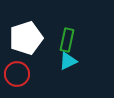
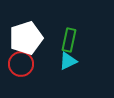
green rectangle: moved 2 px right
red circle: moved 4 px right, 10 px up
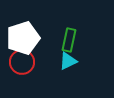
white pentagon: moved 3 px left
red circle: moved 1 px right, 2 px up
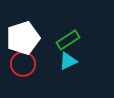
green rectangle: moved 1 px left; rotated 45 degrees clockwise
red circle: moved 1 px right, 2 px down
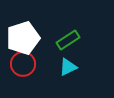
cyan triangle: moved 6 px down
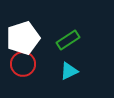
cyan triangle: moved 1 px right, 4 px down
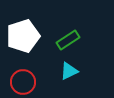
white pentagon: moved 2 px up
red circle: moved 18 px down
